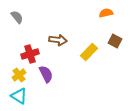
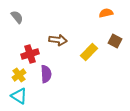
purple semicircle: rotated 24 degrees clockwise
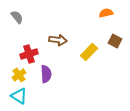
red cross: moved 1 px left
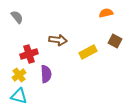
yellow rectangle: moved 1 px left; rotated 18 degrees clockwise
cyan triangle: rotated 18 degrees counterclockwise
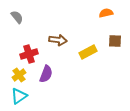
brown square: rotated 24 degrees counterclockwise
purple semicircle: rotated 24 degrees clockwise
cyan triangle: rotated 48 degrees counterclockwise
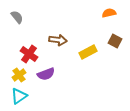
orange semicircle: moved 3 px right
brown square: rotated 24 degrees clockwise
red cross: rotated 36 degrees counterclockwise
purple semicircle: rotated 48 degrees clockwise
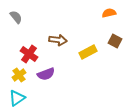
gray semicircle: moved 1 px left
cyan triangle: moved 2 px left, 2 px down
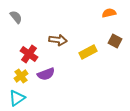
yellow cross: moved 2 px right, 1 px down
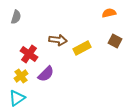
gray semicircle: rotated 56 degrees clockwise
yellow rectangle: moved 6 px left, 4 px up
purple semicircle: rotated 24 degrees counterclockwise
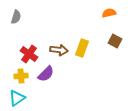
brown arrow: moved 1 px right, 10 px down
yellow rectangle: rotated 42 degrees counterclockwise
yellow cross: rotated 32 degrees clockwise
